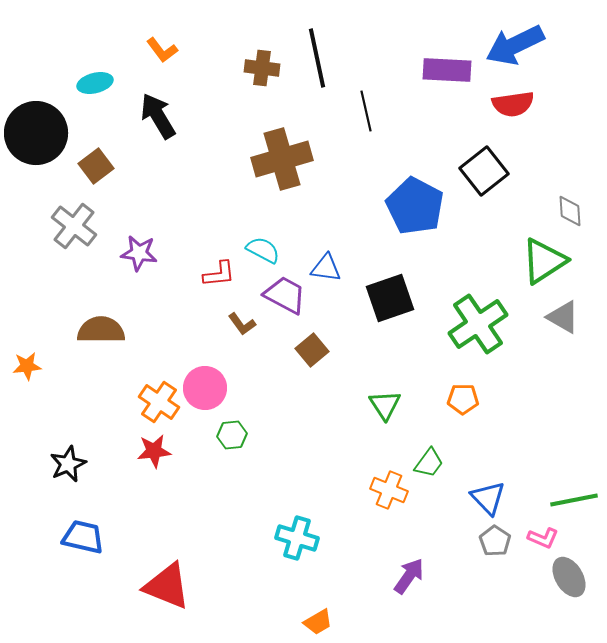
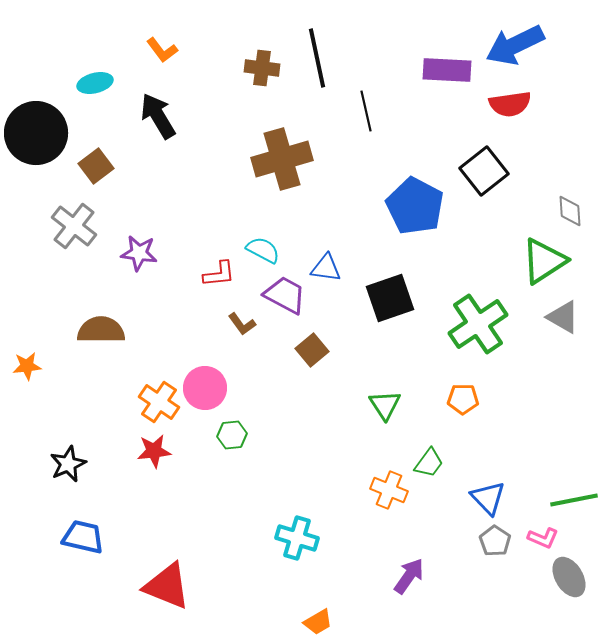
red semicircle at (513, 104): moved 3 px left
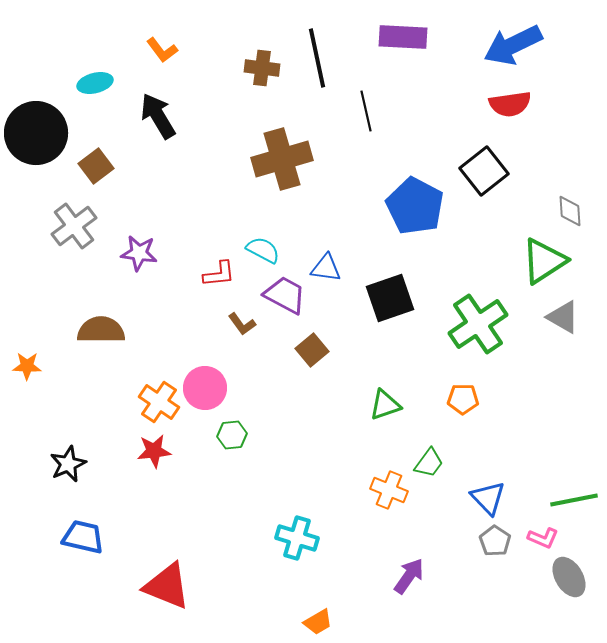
blue arrow at (515, 45): moved 2 px left
purple rectangle at (447, 70): moved 44 px left, 33 px up
gray cross at (74, 226): rotated 15 degrees clockwise
orange star at (27, 366): rotated 8 degrees clockwise
green triangle at (385, 405): rotated 44 degrees clockwise
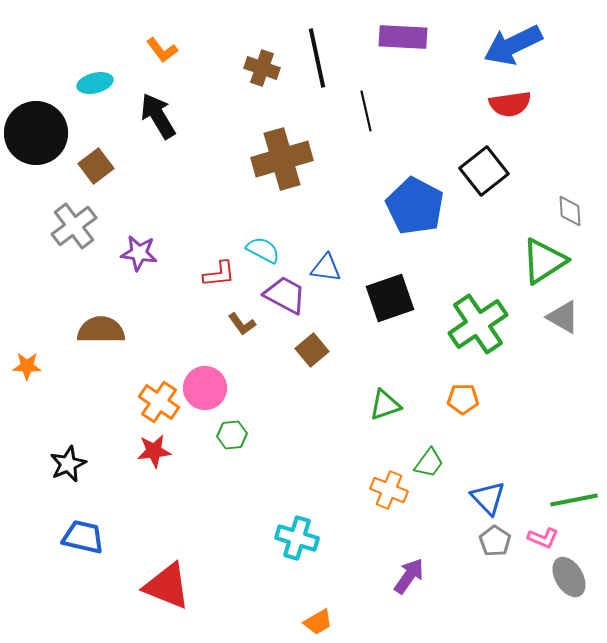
brown cross at (262, 68): rotated 12 degrees clockwise
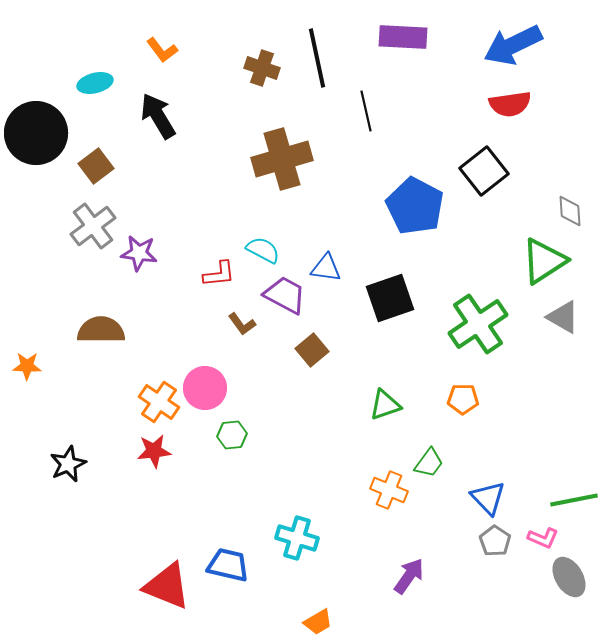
gray cross at (74, 226): moved 19 px right
blue trapezoid at (83, 537): moved 145 px right, 28 px down
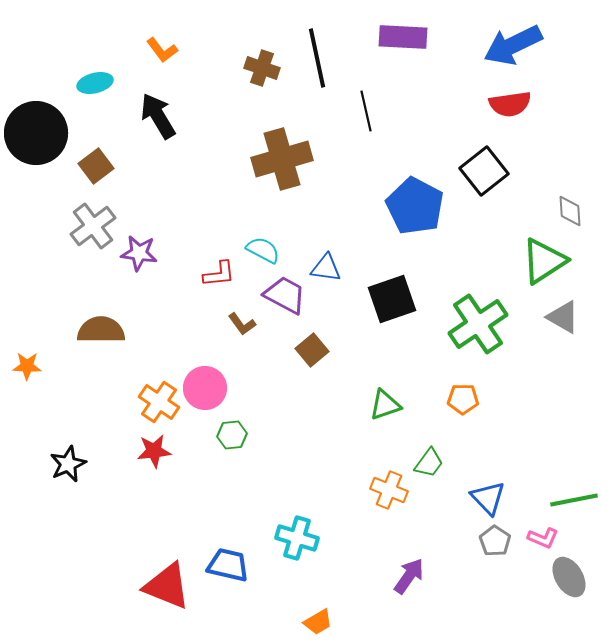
black square at (390, 298): moved 2 px right, 1 px down
